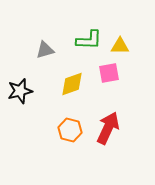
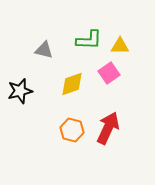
gray triangle: moved 1 px left; rotated 30 degrees clockwise
pink square: rotated 25 degrees counterclockwise
orange hexagon: moved 2 px right
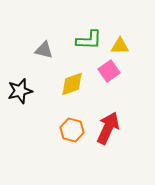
pink square: moved 2 px up
